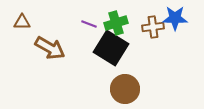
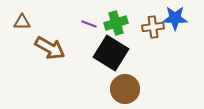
black square: moved 5 px down
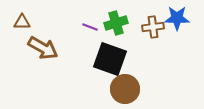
blue star: moved 2 px right
purple line: moved 1 px right, 3 px down
brown arrow: moved 7 px left
black square: moved 1 px left, 6 px down; rotated 12 degrees counterclockwise
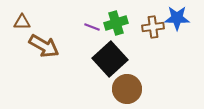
purple line: moved 2 px right
brown arrow: moved 1 px right, 2 px up
black square: rotated 28 degrees clockwise
brown circle: moved 2 px right
